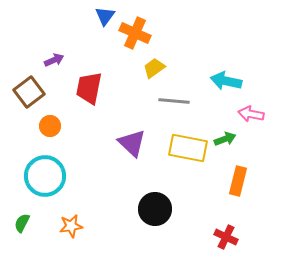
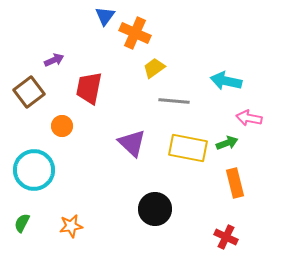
pink arrow: moved 2 px left, 4 px down
orange circle: moved 12 px right
green arrow: moved 2 px right, 4 px down
cyan circle: moved 11 px left, 6 px up
orange rectangle: moved 3 px left, 2 px down; rotated 28 degrees counterclockwise
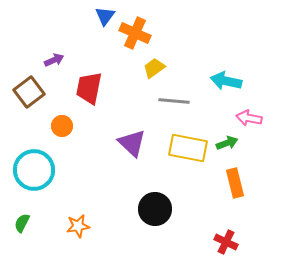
orange star: moved 7 px right
red cross: moved 5 px down
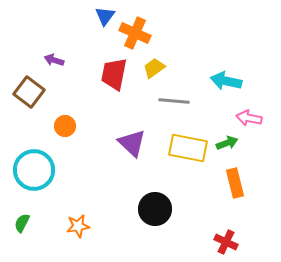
purple arrow: rotated 138 degrees counterclockwise
red trapezoid: moved 25 px right, 14 px up
brown square: rotated 16 degrees counterclockwise
orange circle: moved 3 px right
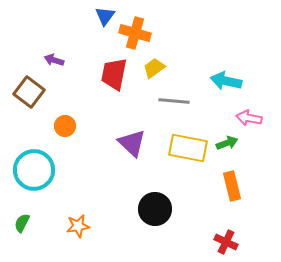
orange cross: rotated 8 degrees counterclockwise
orange rectangle: moved 3 px left, 3 px down
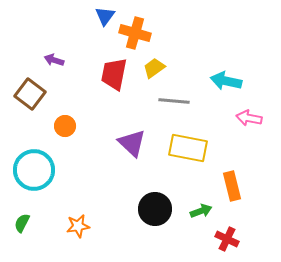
brown square: moved 1 px right, 2 px down
green arrow: moved 26 px left, 68 px down
red cross: moved 1 px right, 3 px up
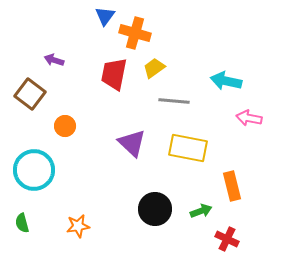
green semicircle: rotated 42 degrees counterclockwise
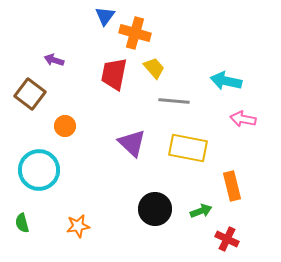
yellow trapezoid: rotated 85 degrees clockwise
pink arrow: moved 6 px left, 1 px down
cyan circle: moved 5 px right
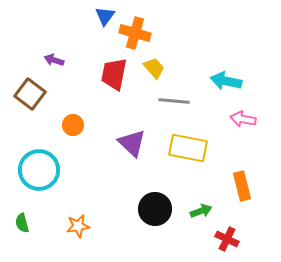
orange circle: moved 8 px right, 1 px up
orange rectangle: moved 10 px right
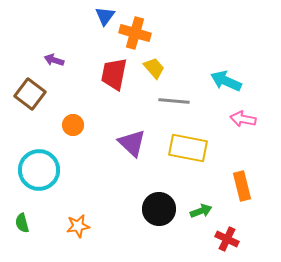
cyan arrow: rotated 12 degrees clockwise
black circle: moved 4 px right
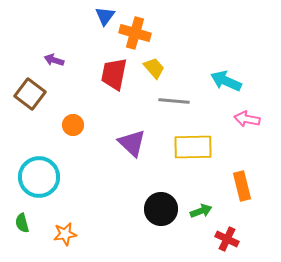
pink arrow: moved 4 px right
yellow rectangle: moved 5 px right, 1 px up; rotated 12 degrees counterclockwise
cyan circle: moved 7 px down
black circle: moved 2 px right
orange star: moved 13 px left, 8 px down
